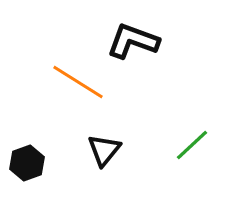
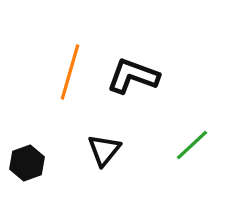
black L-shape: moved 35 px down
orange line: moved 8 px left, 10 px up; rotated 74 degrees clockwise
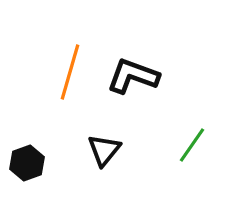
green line: rotated 12 degrees counterclockwise
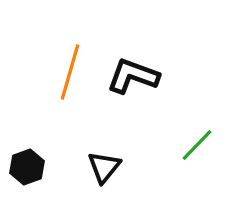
green line: moved 5 px right; rotated 9 degrees clockwise
black triangle: moved 17 px down
black hexagon: moved 4 px down
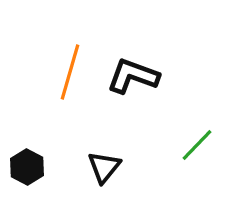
black hexagon: rotated 12 degrees counterclockwise
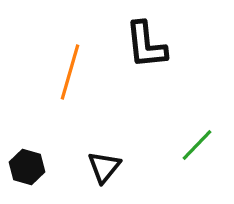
black L-shape: moved 13 px right, 31 px up; rotated 116 degrees counterclockwise
black hexagon: rotated 12 degrees counterclockwise
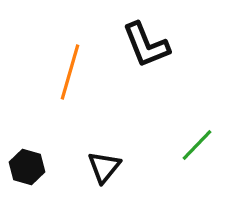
black L-shape: rotated 16 degrees counterclockwise
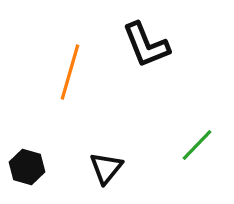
black triangle: moved 2 px right, 1 px down
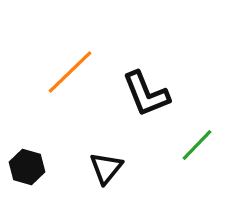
black L-shape: moved 49 px down
orange line: rotated 30 degrees clockwise
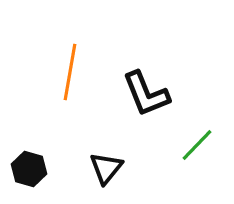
orange line: rotated 36 degrees counterclockwise
black hexagon: moved 2 px right, 2 px down
